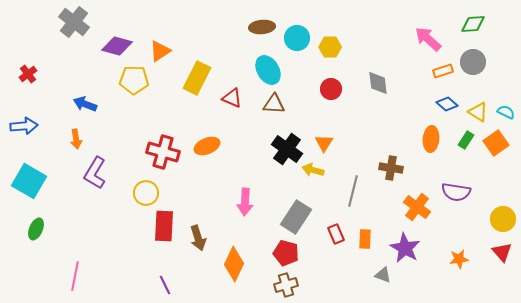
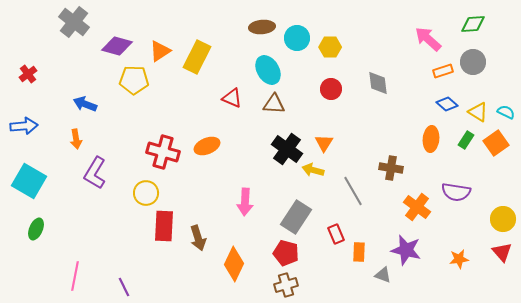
yellow rectangle at (197, 78): moved 21 px up
gray line at (353, 191): rotated 44 degrees counterclockwise
orange rectangle at (365, 239): moved 6 px left, 13 px down
purple star at (405, 248): moved 1 px right, 2 px down; rotated 16 degrees counterclockwise
purple line at (165, 285): moved 41 px left, 2 px down
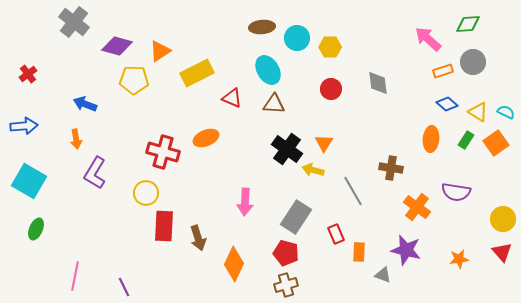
green diamond at (473, 24): moved 5 px left
yellow rectangle at (197, 57): moved 16 px down; rotated 36 degrees clockwise
orange ellipse at (207, 146): moved 1 px left, 8 px up
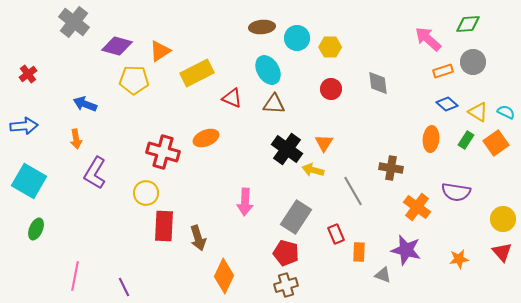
orange diamond at (234, 264): moved 10 px left, 12 px down
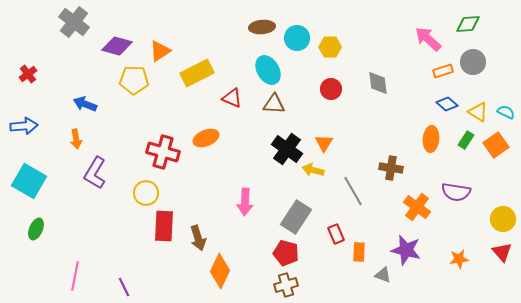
orange square at (496, 143): moved 2 px down
orange diamond at (224, 276): moved 4 px left, 5 px up
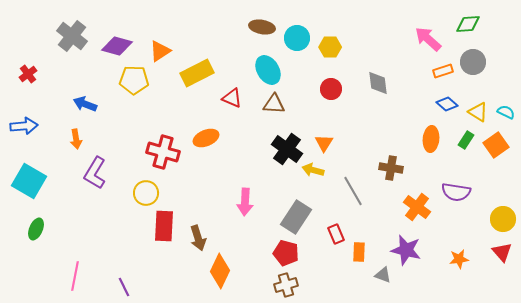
gray cross at (74, 22): moved 2 px left, 14 px down
brown ellipse at (262, 27): rotated 15 degrees clockwise
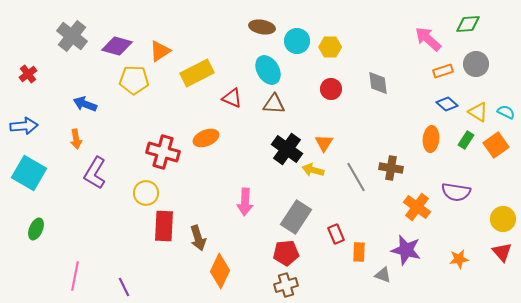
cyan circle at (297, 38): moved 3 px down
gray circle at (473, 62): moved 3 px right, 2 px down
cyan square at (29, 181): moved 8 px up
gray line at (353, 191): moved 3 px right, 14 px up
red pentagon at (286, 253): rotated 20 degrees counterclockwise
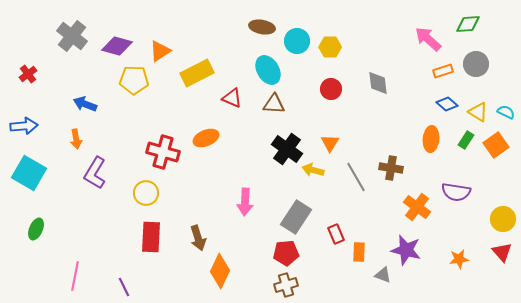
orange triangle at (324, 143): moved 6 px right
red rectangle at (164, 226): moved 13 px left, 11 px down
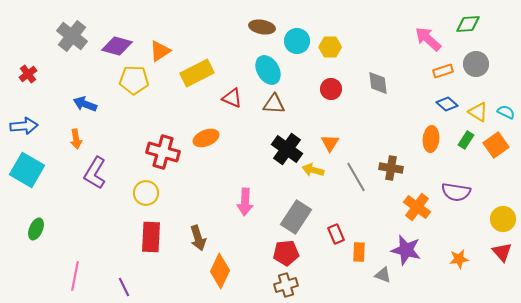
cyan square at (29, 173): moved 2 px left, 3 px up
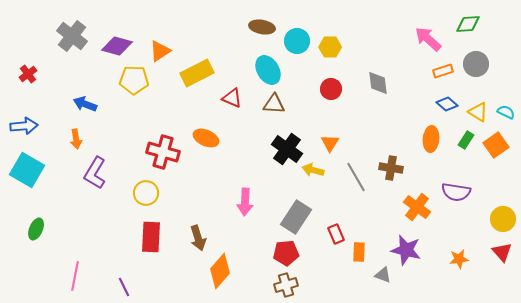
orange ellipse at (206, 138): rotated 45 degrees clockwise
orange diamond at (220, 271): rotated 16 degrees clockwise
